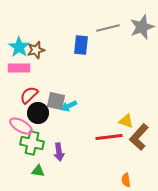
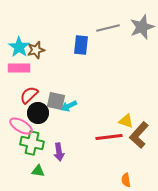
brown L-shape: moved 2 px up
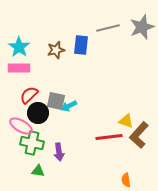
brown star: moved 20 px right
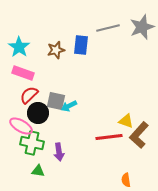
pink rectangle: moved 4 px right, 5 px down; rotated 20 degrees clockwise
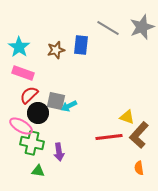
gray line: rotated 45 degrees clockwise
yellow triangle: moved 1 px right, 4 px up
orange semicircle: moved 13 px right, 12 px up
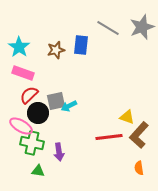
gray square: rotated 24 degrees counterclockwise
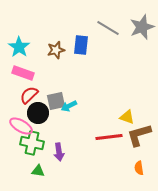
brown L-shape: rotated 32 degrees clockwise
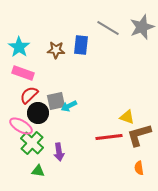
brown star: rotated 18 degrees clockwise
green cross: rotated 30 degrees clockwise
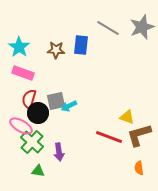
red semicircle: moved 4 px down; rotated 30 degrees counterclockwise
red line: rotated 28 degrees clockwise
green cross: moved 1 px up
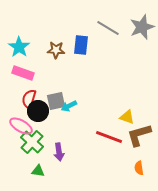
black circle: moved 2 px up
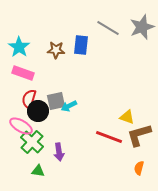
orange semicircle: rotated 24 degrees clockwise
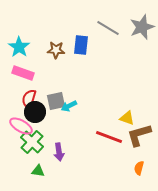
black circle: moved 3 px left, 1 px down
yellow triangle: moved 1 px down
